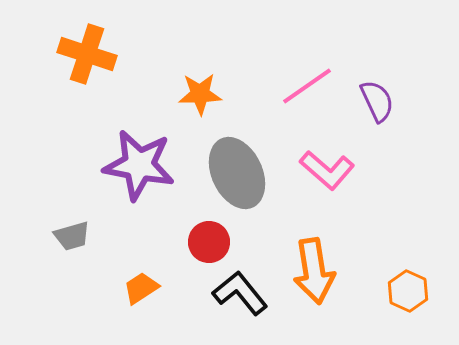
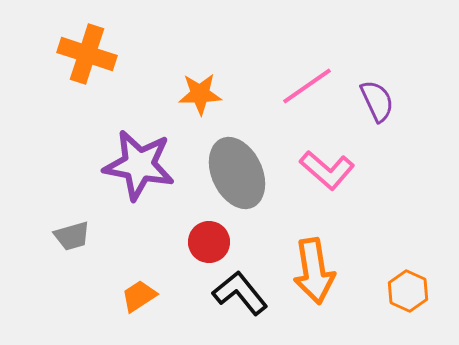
orange trapezoid: moved 2 px left, 8 px down
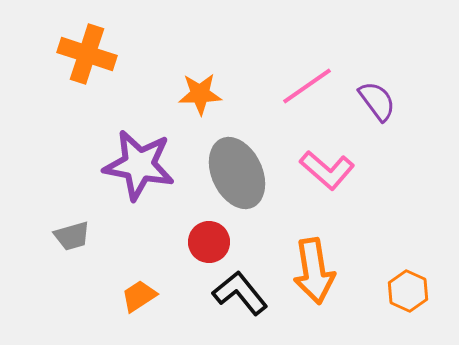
purple semicircle: rotated 12 degrees counterclockwise
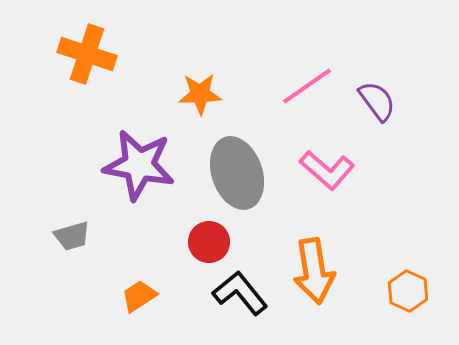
gray ellipse: rotated 6 degrees clockwise
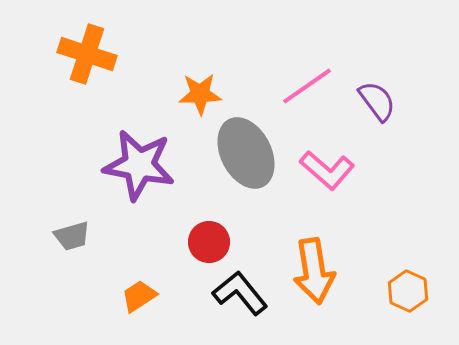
gray ellipse: moved 9 px right, 20 px up; rotated 8 degrees counterclockwise
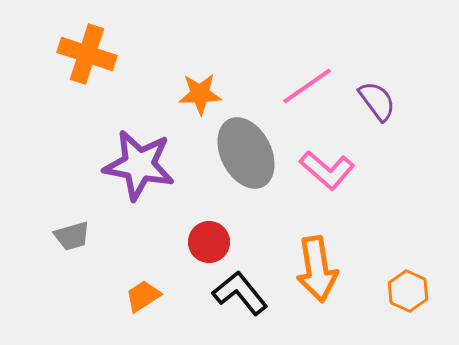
orange arrow: moved 3 px right, 2 px up
orange trapezoid: moved 4 px right
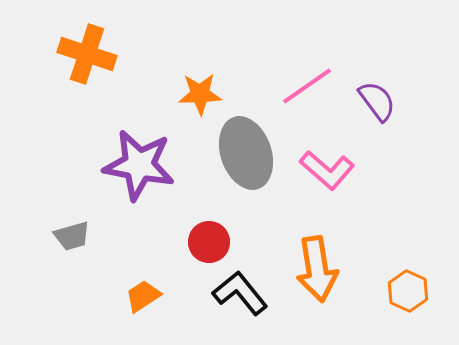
gray ellipse: rotated 8 degrees clockwise
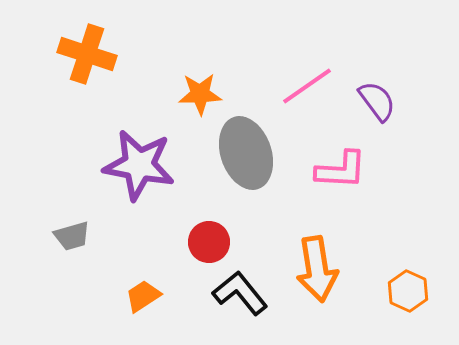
pink L-shape: moved 14 px right; rotated 38 degrees counterclockwise
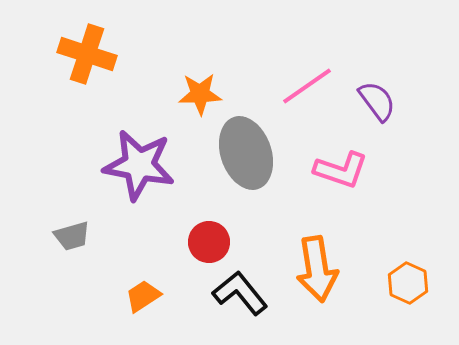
pink L-shape: rotated 16 degrees clockwise
orange hexagon: moved 8 px up
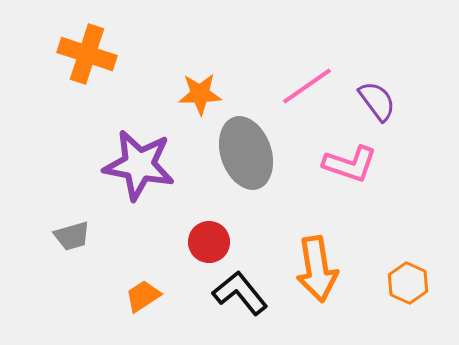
pink L-shape: moved 9 px right, 6 px up
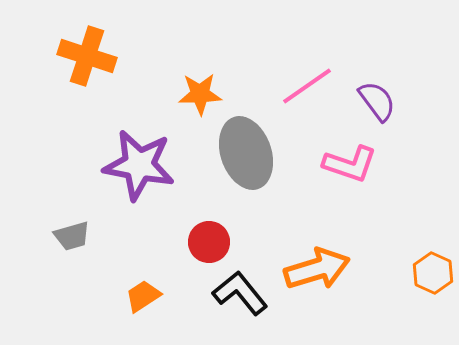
orange cross: moved 2 px down
orange arrow: rotated 98 degrees counterclockwise
orange hexagon: moved 25 px right, 10 px up
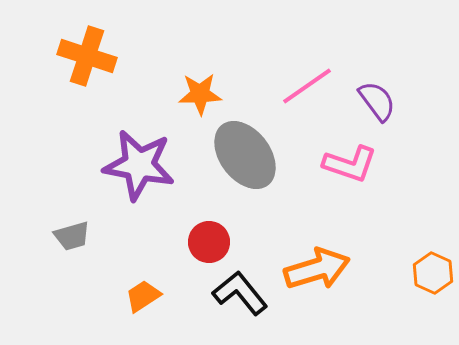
gray ellipse: moved 1 px left, 2 px down; rotated 18 degrees counterclockwise
